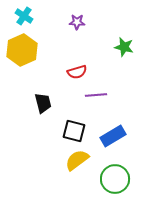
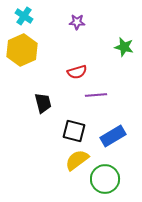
green circle: moved 10 px left
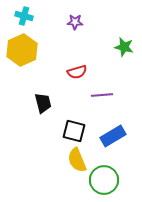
cyan cross: rotated 18 degrees counterclockwise
purple star: moved 2 px left
purple line: moved 6 px right
yellow semicircle: rotated 75 degrees counterclockwise
green circle: moved 1 px left, 1 px down
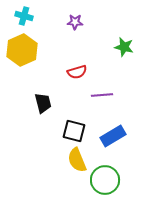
green circle: moved 1 px right
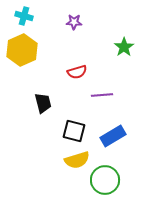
purple star: moved 1 px left
green star: rotated 24 degrees clockwise
yellow semicircle: rotated 85 degrees counterclockwise
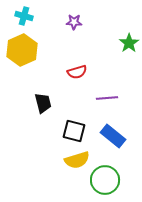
green star: moved 5 px right, 4 px up
purple line: moved 5 px right, 3 px down
blue rectangle: rotated 70 degrees clockwise
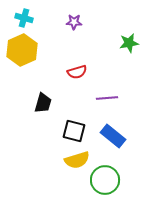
cyan cross: moved 2 px down
green star: rotated 24 degrees clockwise
black trapezoid: rotated 30 degrees clockwise
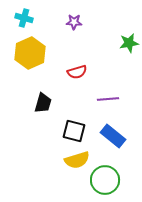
yellow hexagon: moved 8 px right, 3 px down
purple line: moved 1 px right, 1 px down
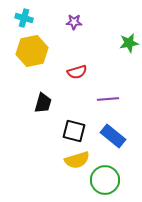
yellow hexagon: moved 2 px right, 2 px up; rotated 12 degrees clockwise
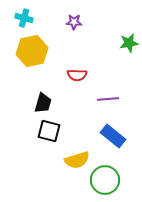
red semicircle: moved 3 px down; rotated 18 degrees clockwise
black square: moved 25 px left
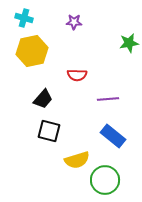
black trapezoid: moved 4 px up; rotated 25 degrees clockwise
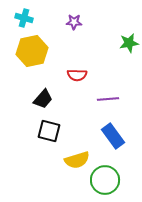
blue rectangle: rotated 15 degrees clockwise
